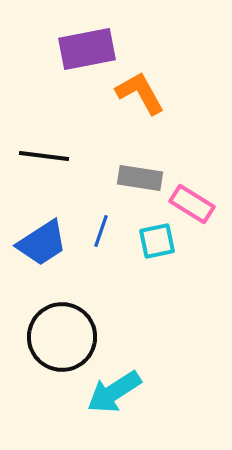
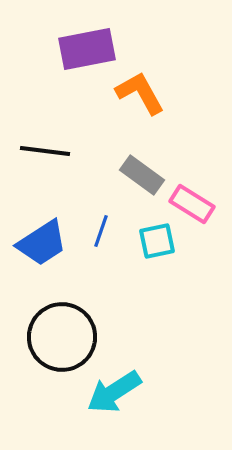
black line: moved 1 px right, 5 px up
gray rectangle: moved 2 px right, 3 px up; rotated 27 degrees clockwise
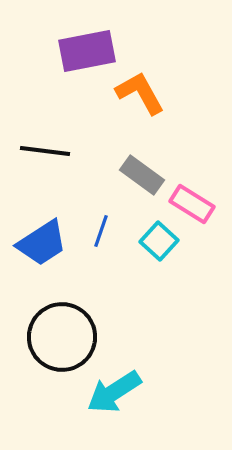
purple rectangle: moved 2 px down
cyan square: moved 2 px right; rotated 36 degrees counterclockwise
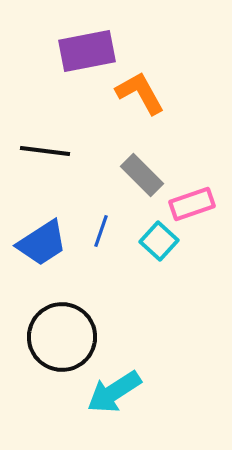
gray rectangle: rotated 9 degrees clockwise
pink rectangle: rotated 51 degrees counterclockwise
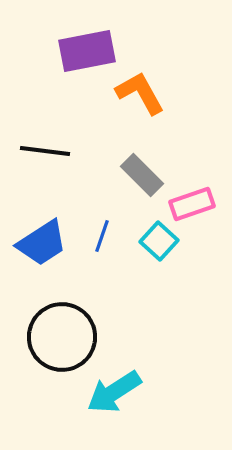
blue line: moved 1 px right, 5 px down
